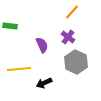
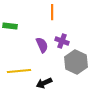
orange line: moved 20 px left; rotated 42 degrees counterclockwise
purple cross: moved 6 px left, 4 px down; rotated 16 degrees counterclockwise
yellow line: moved 2 px down
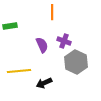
green rectangle: rotated 16 degrees counterclockwise
purple cross: moved 2 px right
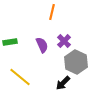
orange line: rotated 14 degrees clockwise
green rectangle: moved 16 px down
purple cross: rotated 24 degrees clockwise
yellow line: moved 1 px right, 6 px down; rotated 45 degrees clockwise
black arrow: moved 19 px right; rotated 21 degrees counterclockwise
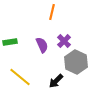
black arrow: moved 7 px left, 2 px up
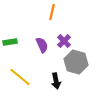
gray hexagon: rotated 10 degrees counterclockwise
black arrow: rotated 56 degrees counterclockwise
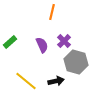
green rectangle: rotated 32 degrees counterclockwise
yellow line: moved 6 px right, 4 px down
black arrow: rotated 91 degrees counterclockwise
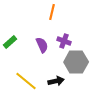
purple cross: rotated 24 degrees counterclockwise
gray hexagon: rotated 15 degrees counterclockwise
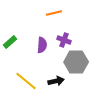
orange line: moved 2 px right, 1 px down; rotated 63 degrees clockwise
purple cross: moved 1 px up
purple semicircle: rotated 28 degrees clockwise
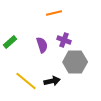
purple semicircle: rotated 21 degrees counterclockwise
gray hexagon: moved 1 px left
black arrow: moved 4 px left
